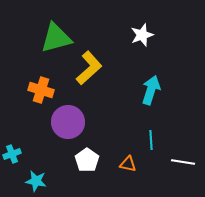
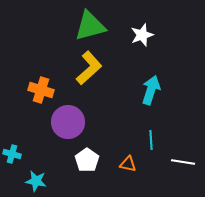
green triangle: moved 34 px right, 12 px up
cyan cross: rotated 36 degrees clockwise
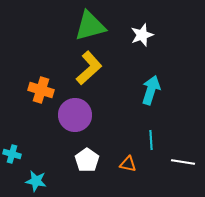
purple circle: moved 7 px right, 7 px up
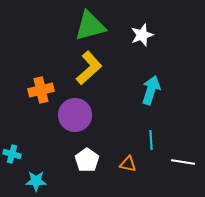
orange cross: rotated 30 degrees counterclockwise
cyan star: rotated 10 degrees counterclockwise
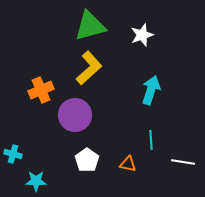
orange cross: rotated 10 degrees counterclockwise
cyan cross: moved 1 px right
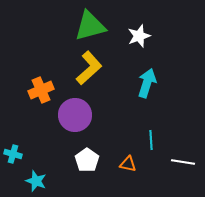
white star: moved 3 px left, 1 px down
cyan arrow: moved 4 px left, 7 px up
cyan star: rotated 20 degrees clockwise
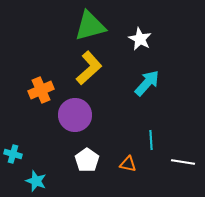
white star: moved 1 px right, 3 px down; rotated 25 degrees counterclockwise
cyan arrow: rotated 24 degrees clockwise
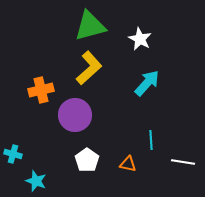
orange cross: rotated 10 degrees clockwise
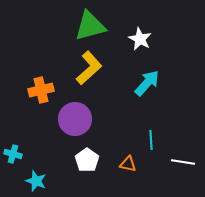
purple circle: moved 4 px down
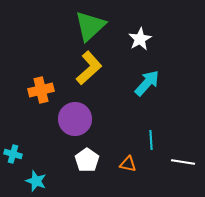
green triangle: rotated 28 degrees counterclockwise
white star: rotated 15 degrees clockwise
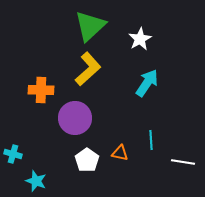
yellow L-shape: moved 1 px left, 1 px down
cyan arrow: rotated 8 degrees counterclockwise
orange cross: rotated 15 degrees clockwise
purple circle: moved 1 px up
orange triangle: moved 8 px left, 11 px up
